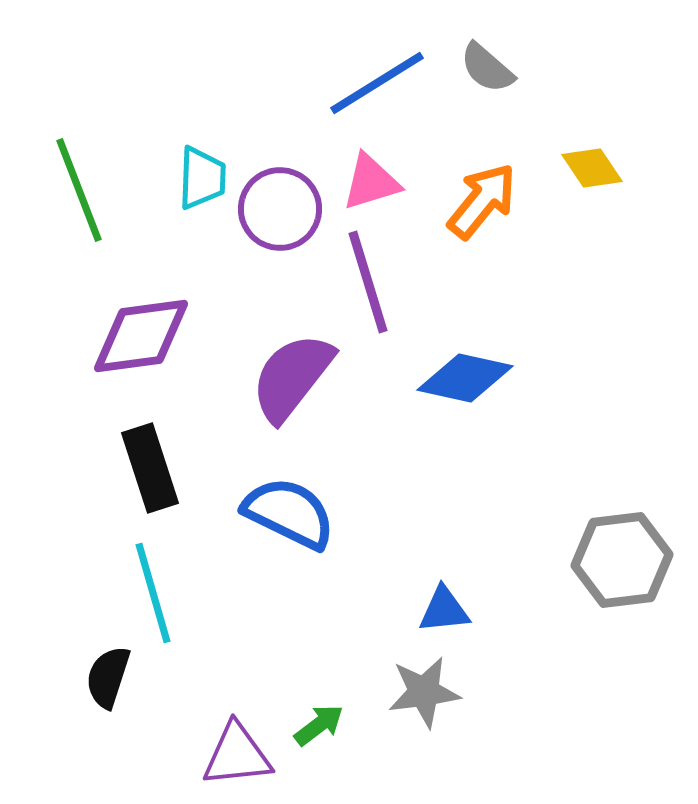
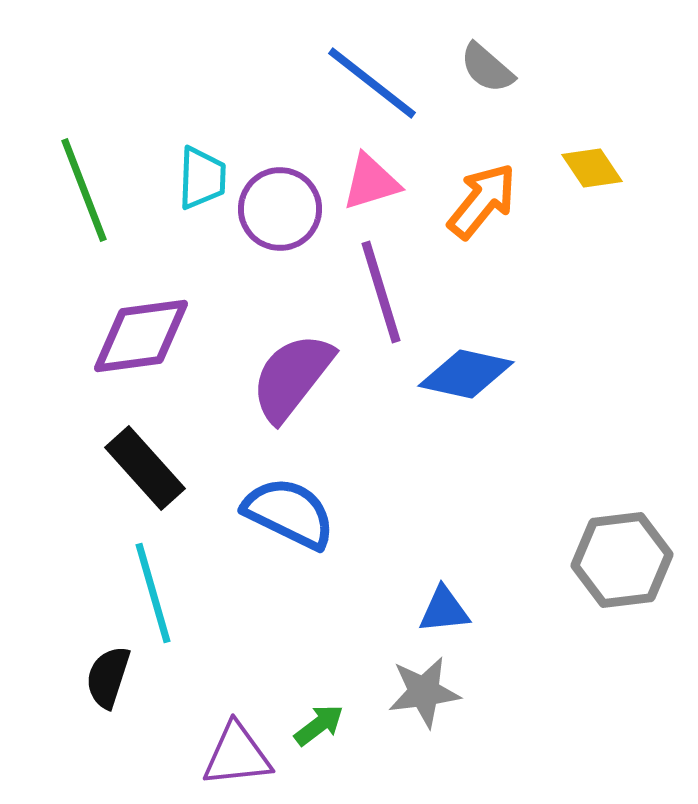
blue line: moved 5 px left; rotated 70 degrees clockwise
green line: moved 5 px right
purple line: moved 13 px right, 10 px down
blue diamond: moved 1 px right, 4 px up
black rectangle: moved 5 px left; rotated 24 degrees counterclockwise
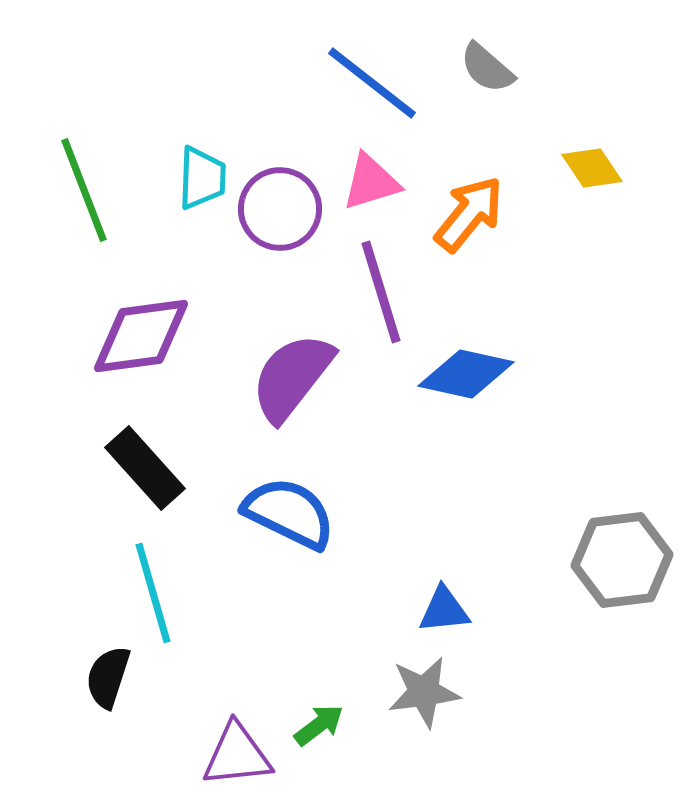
orange arrow: moved 13 px left, 13 px down
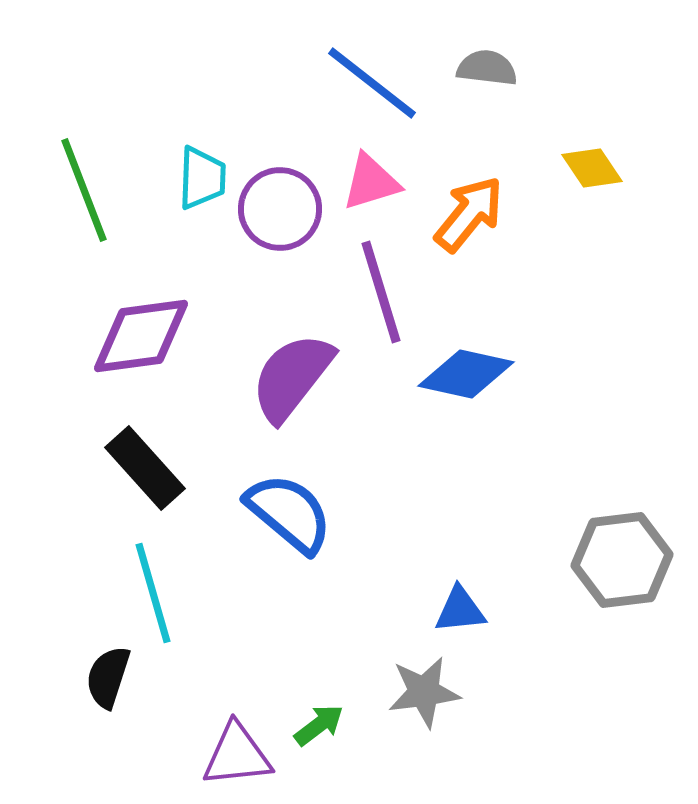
gray semicircle: rotated 146 degrees clockwise
blue semicircle: rotated 14 degrees clockwise
blue triangle: moved 16 px right
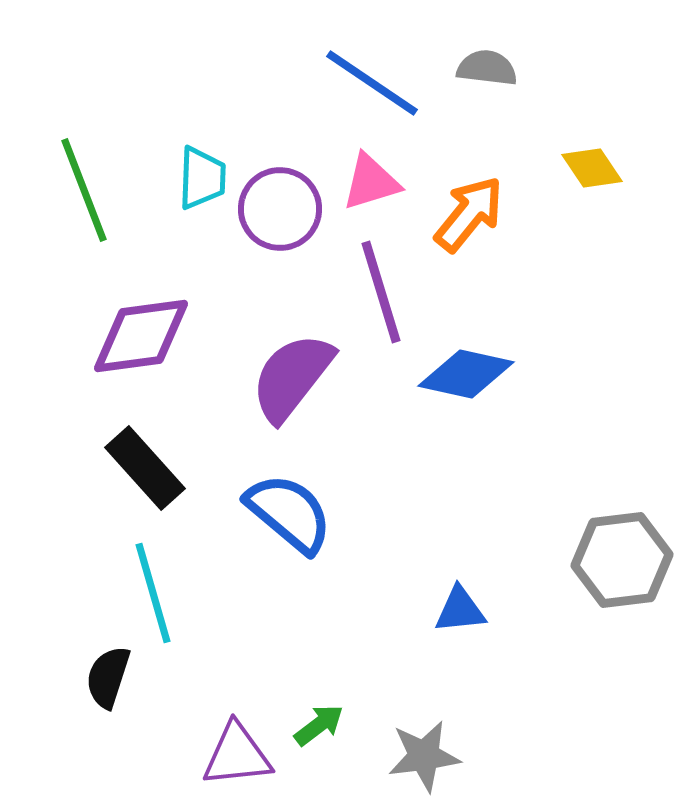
blue line: rotated 4 degrees counterclockwise
gray star: moved 64 px down
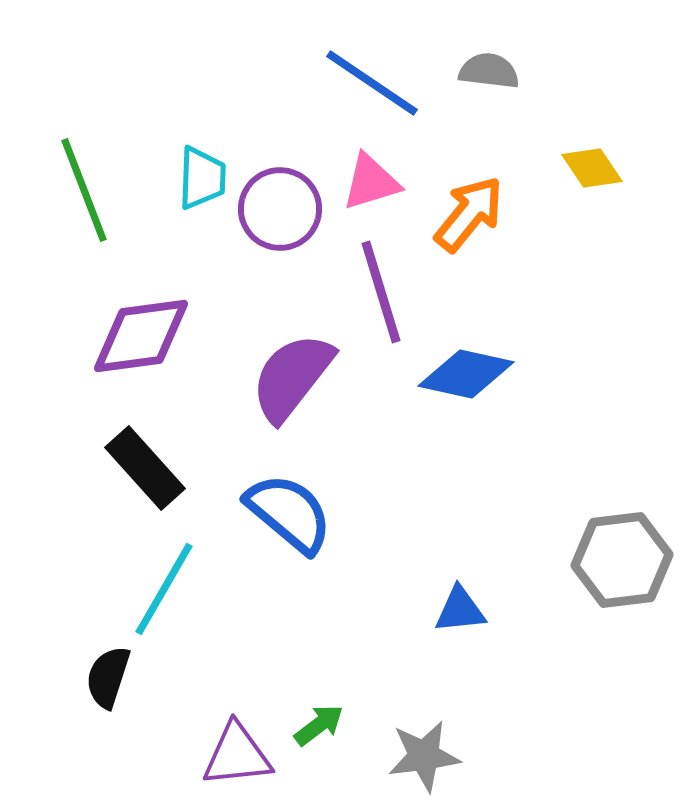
gray semicircle: moved 2 px right, 3 px down
cyan line: moved 11 px right, 4 px up; rotated 46 degrees clockwise
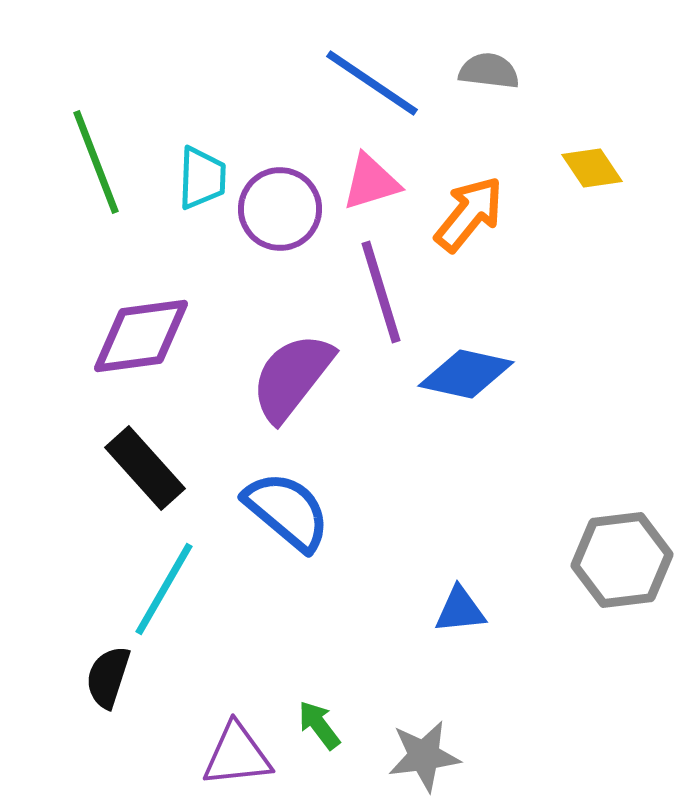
green line: moved 12 px right, 28 px up
blue semicircle: moved 2 px left, 2 px up
green arrow: rotated 90 degrees counterclockwise
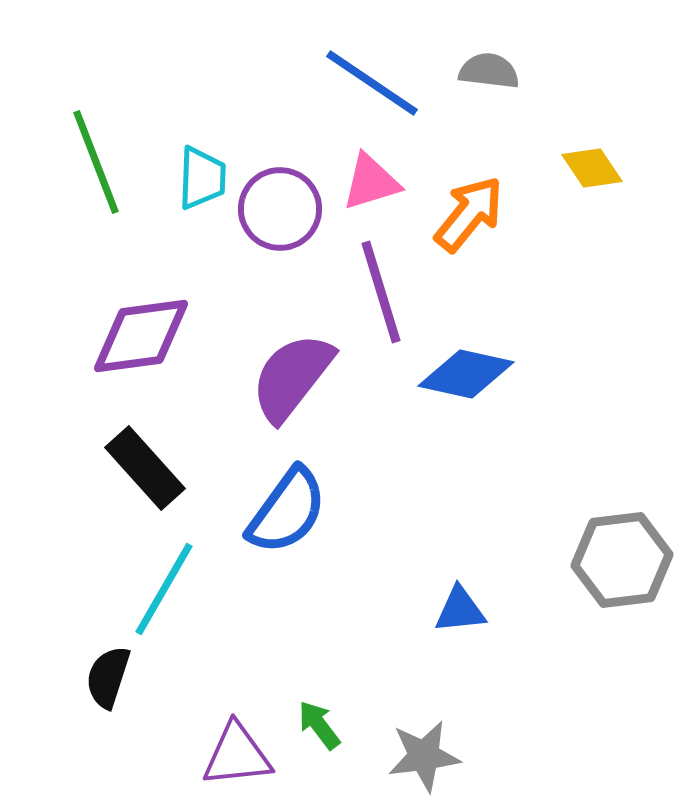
blue semicircle: rotated 86 degrees clockwise
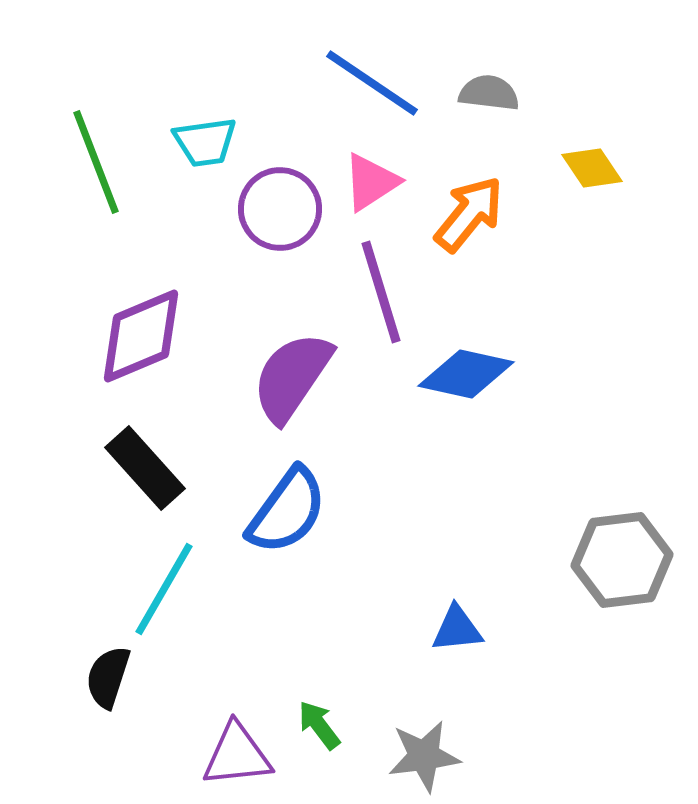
gray semicircle: moved 22 px down
cyan trapezoid: moved 3 px right, 36 px up; rotated 80 degrees clockwise
pink triangle: rotated 16 degrees counterclockwise
purple diamond: rotated 15 degrees counterclockwise
purple semicircle: rotated 4 degrees counterclockwise
blue triangle: moved 3 px left, 19 px down
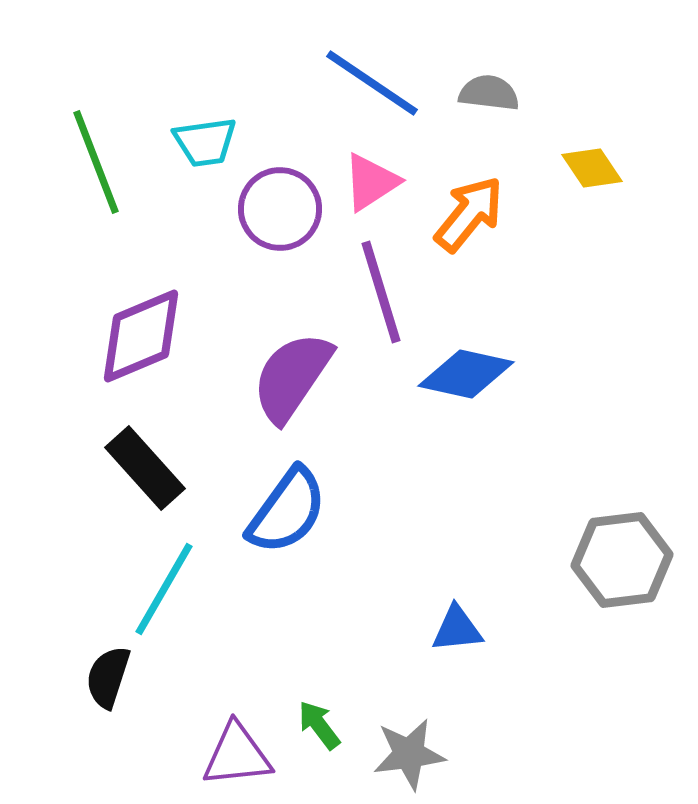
gray star: moved 15 px left, 2 px up
